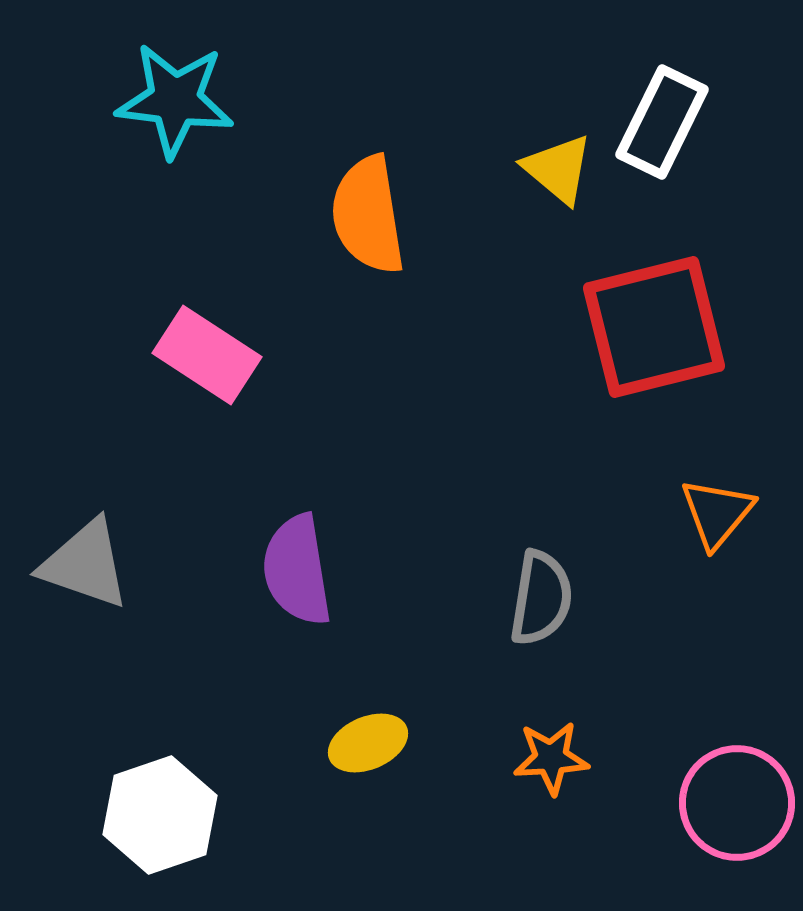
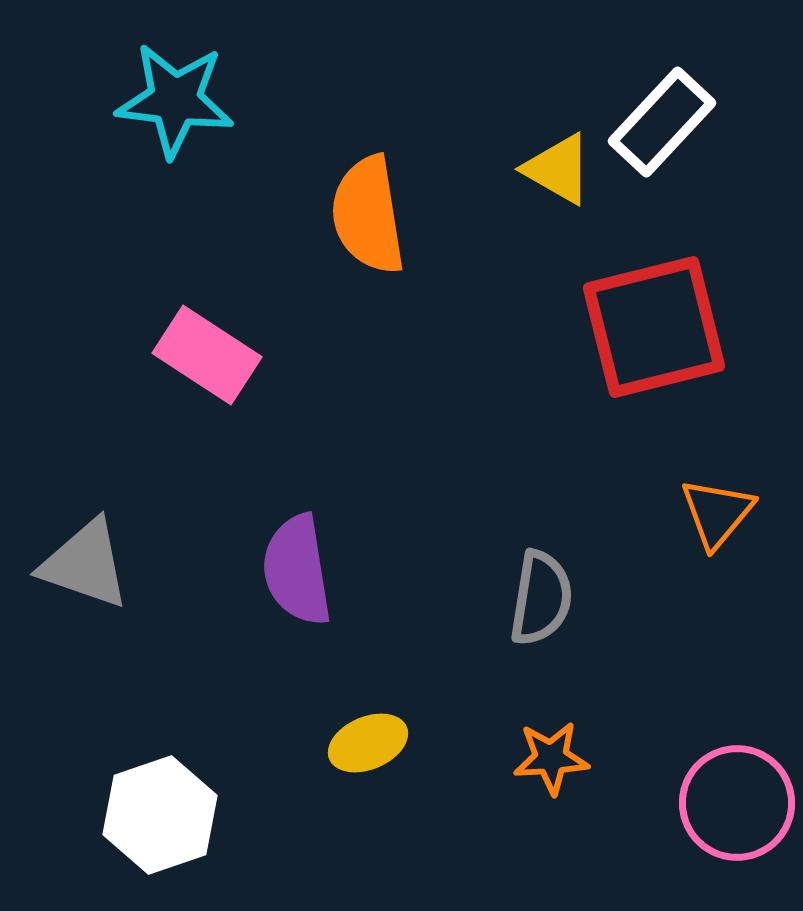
white rectangle: rotated 17 degrees clockwise
yellow triangle: rotated 10 degrees counterclockwise
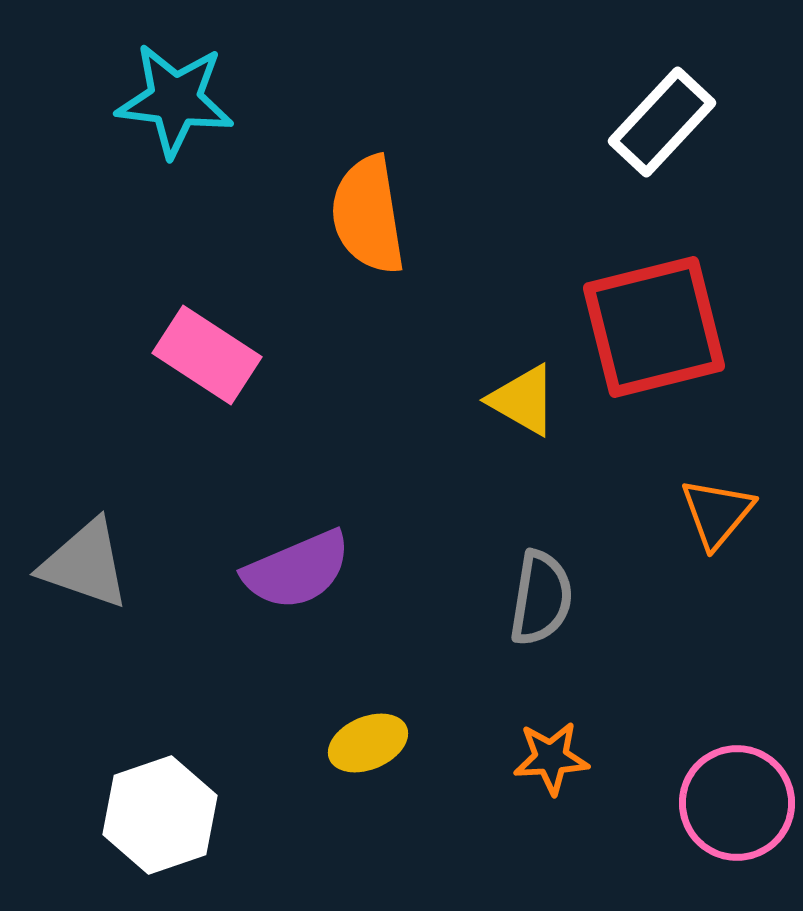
yellow triangle: moved 35 px left, 231 px down
purple semicircle: rotated 104 degrees counterclockwise
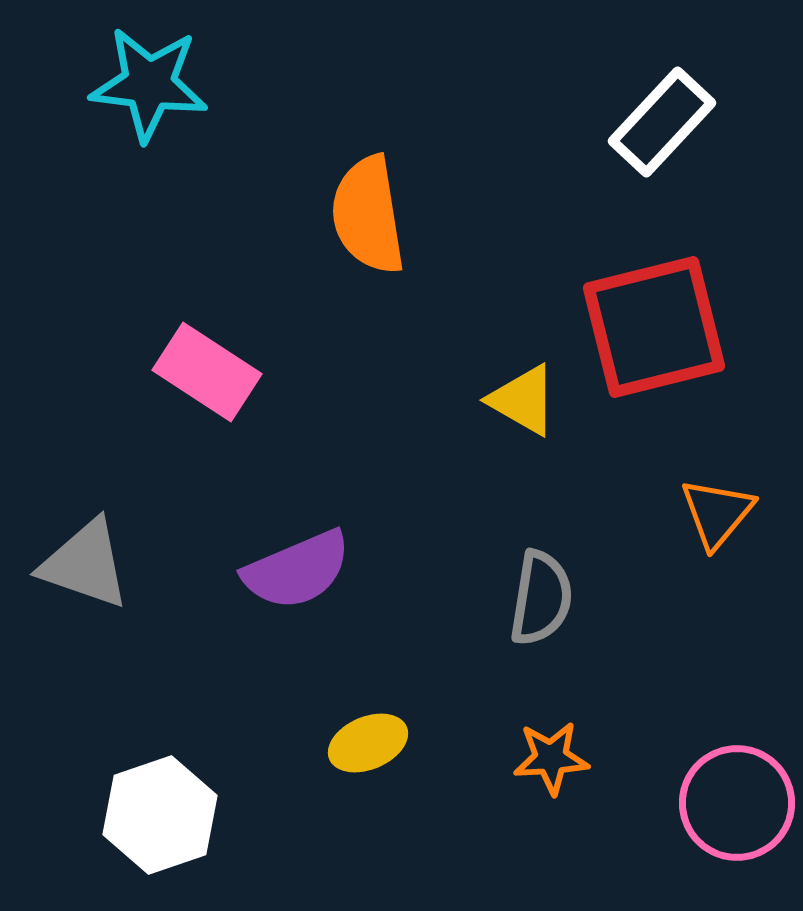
cyan star: moved 26 px left, 16 px up
pink rectangle: moved 17 px down
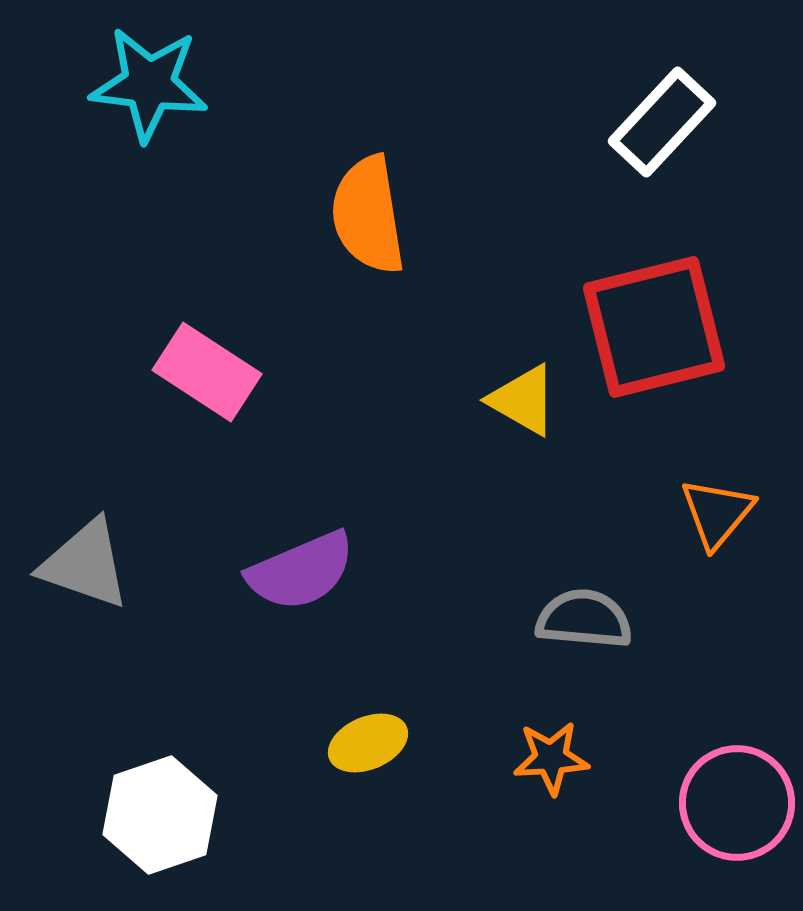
purple semicircle: moved 4 px right, 1 px down
gray semicircle: moved 43 px right, 21 px down; rotated 94 degrees counterclockwise
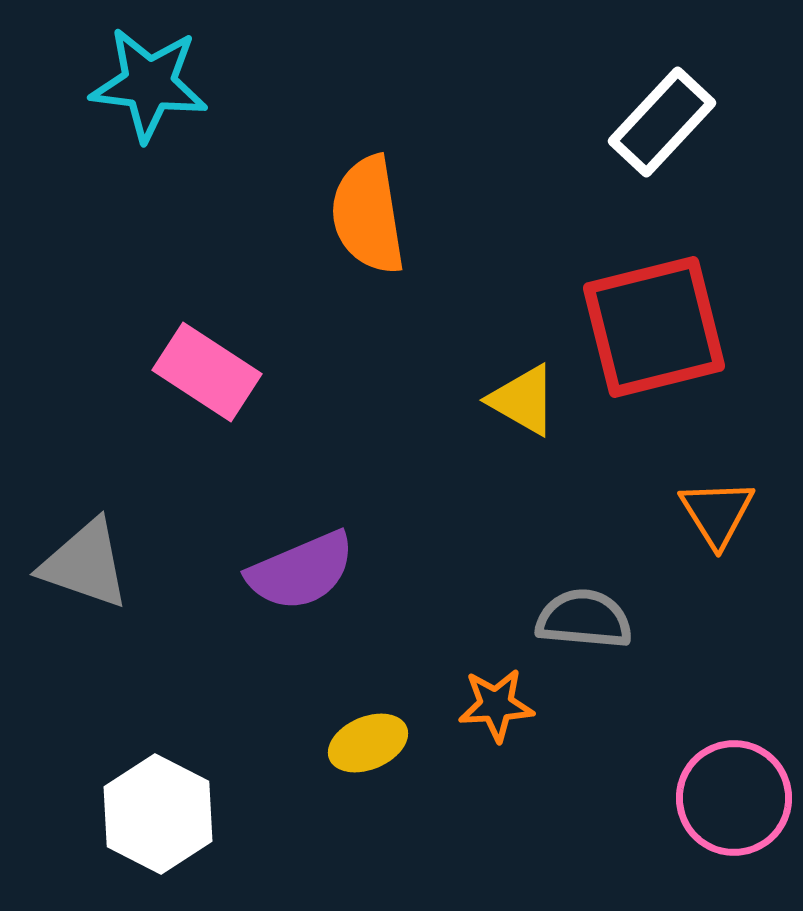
orange triangle: rotated 12 degrees counterclockwise
orange star: moved 55 px left, 53 px up
pink circle: moved 3 px left, 5 px up
white hexagon: moved 2 px left, 1 px up; rotated 14 degrees counterclockwise
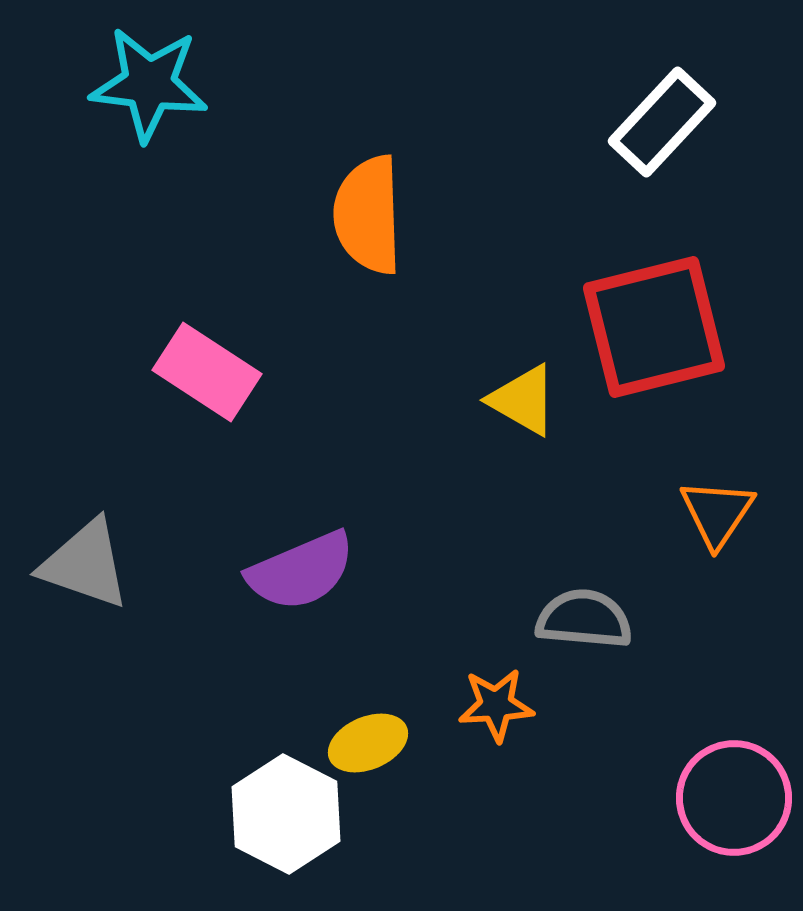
orange semicircle: rotated 7 degrees clockwise
orange triangle: rotated 6 degrees clockwise
white hexagon: moved 128 px right
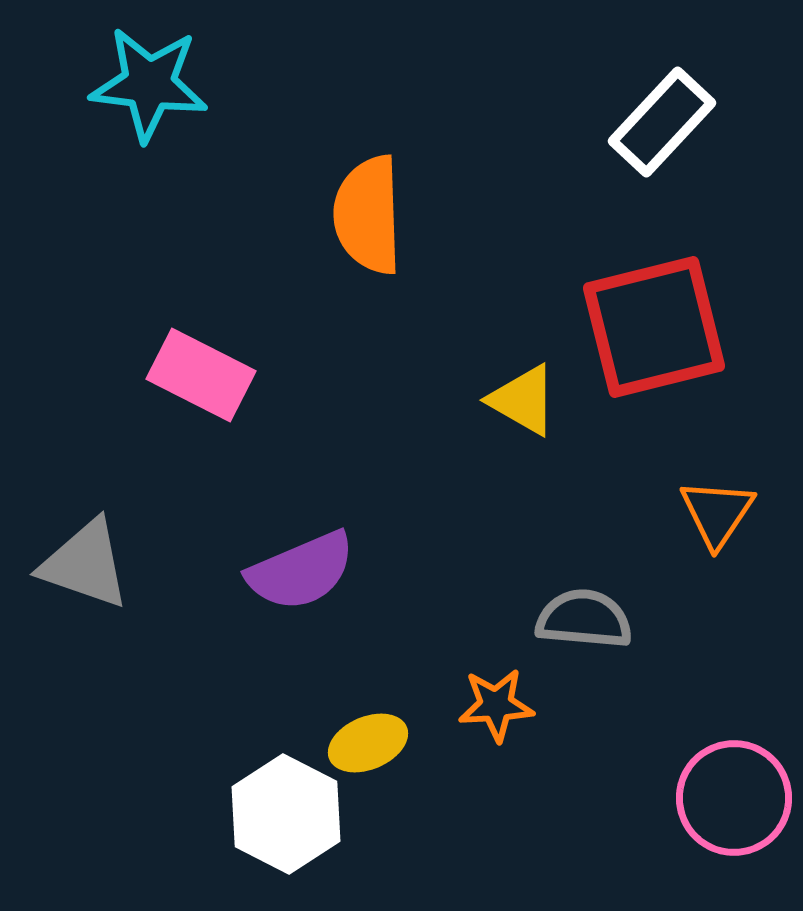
pink rectangle: moved 6 px left, 3 px down; rotated 6 degrees counterclockwise
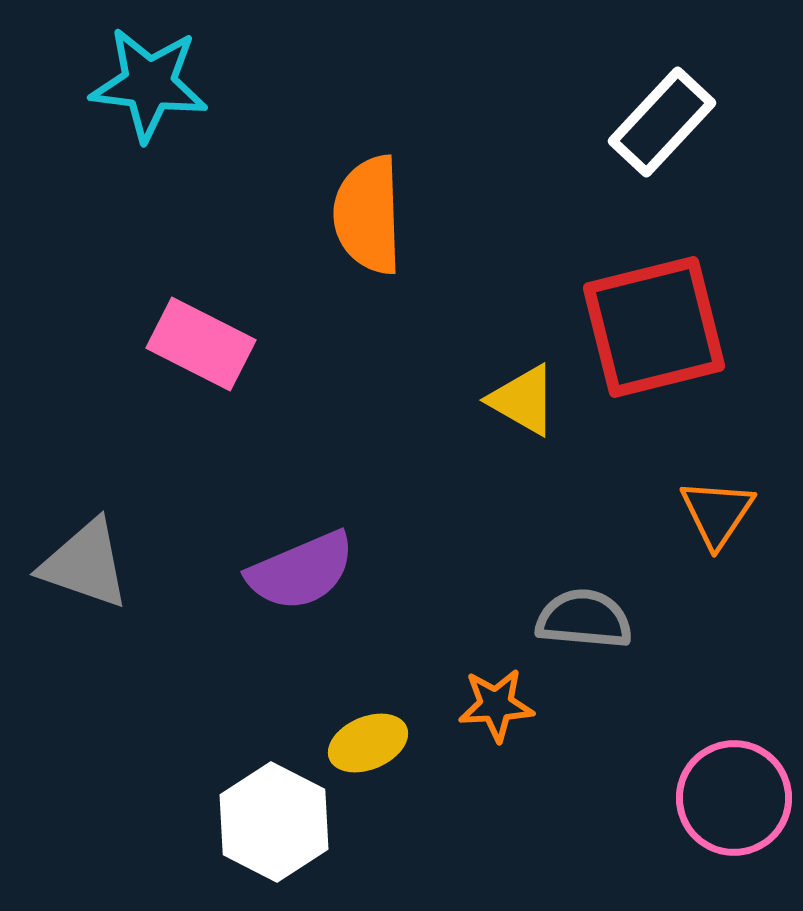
pink rectangle: moved 31 px up
white hexagon: moved 12 px left, 8 px down
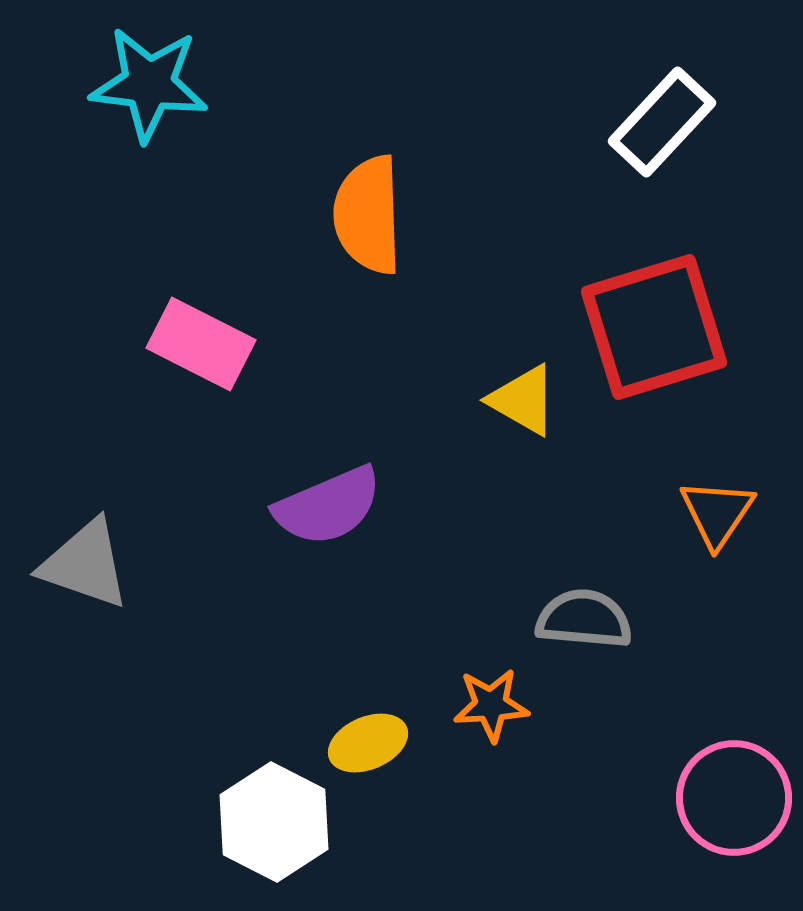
red square: rotated 3 degrees counterclockwise
purple semicircle: moved 27 px right, 65 px up
orange star: moved 5 px left
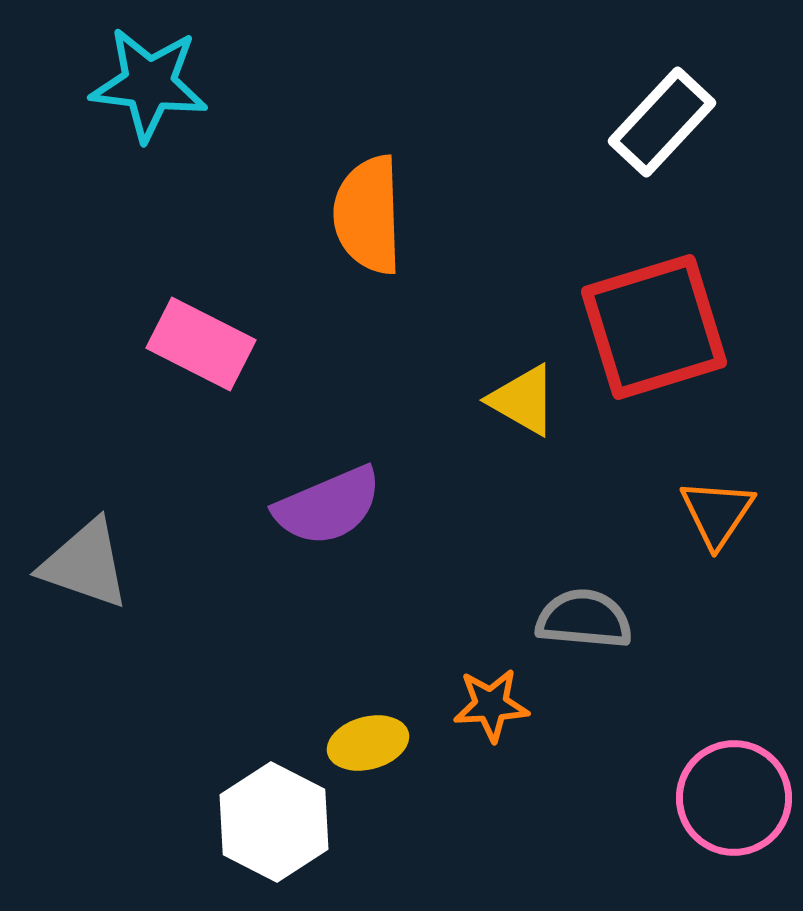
yellow ellipse: rotated 8 degrees clockwise
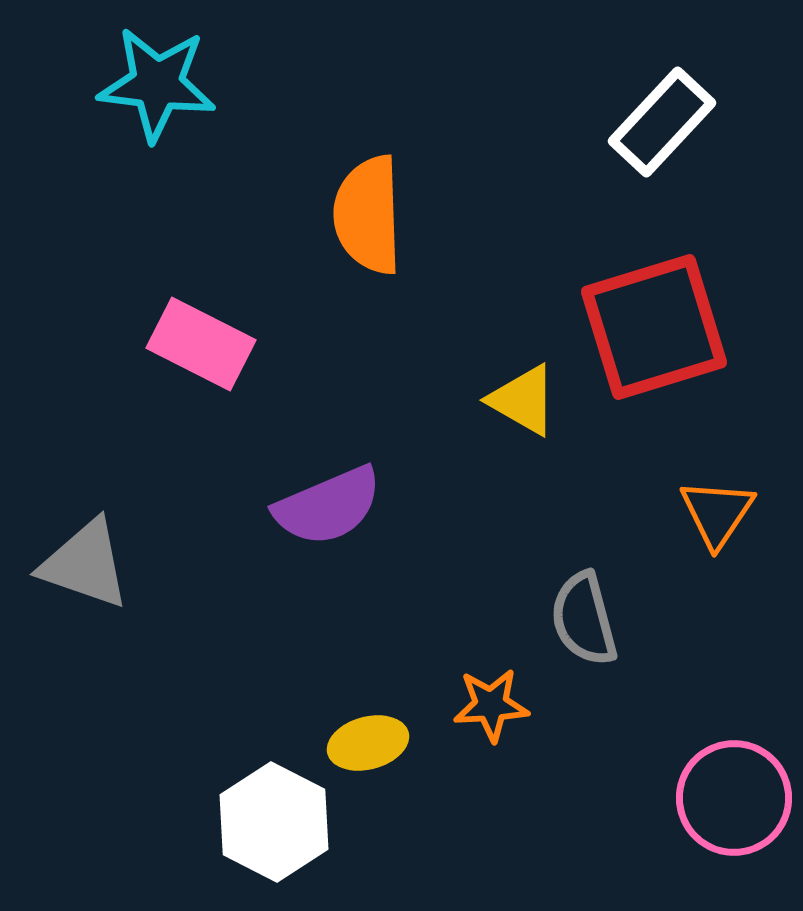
cyan star: moved 8 px right
gray semicircle: rotated 110 degrees counterclockwise
